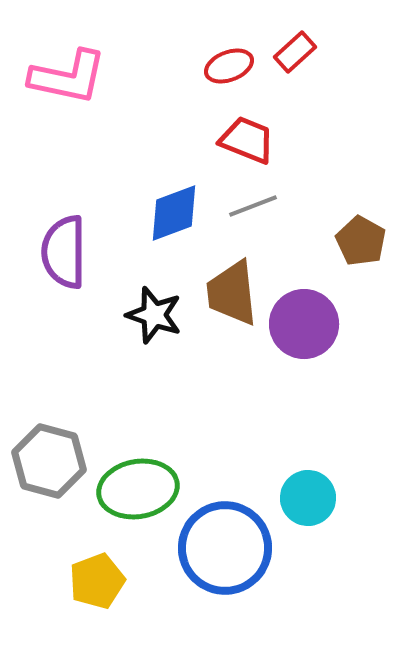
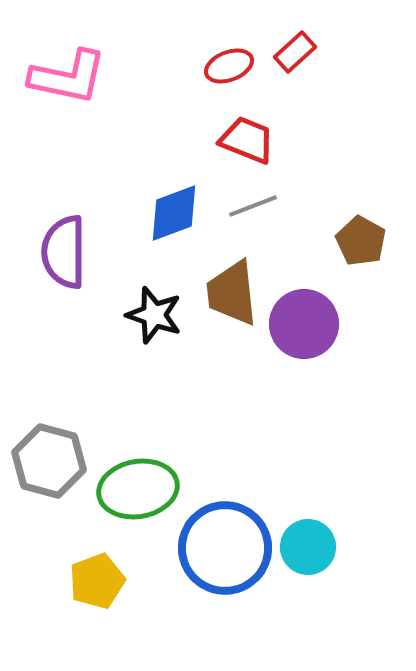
cyan circle: moved 49 px down
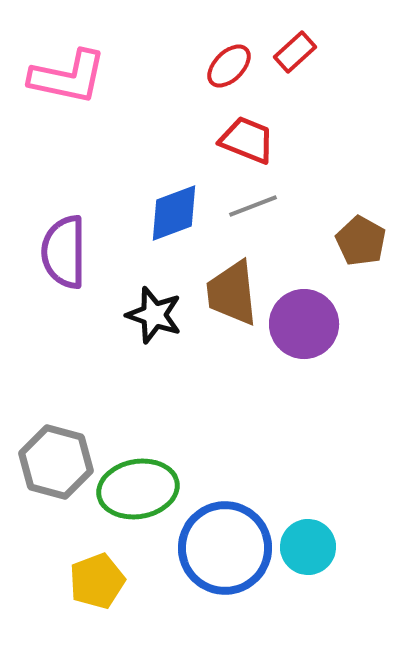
red ellipse: rotated 24 degrees counterclockwise
gray hexagon: moved 7 px right, 1 px down
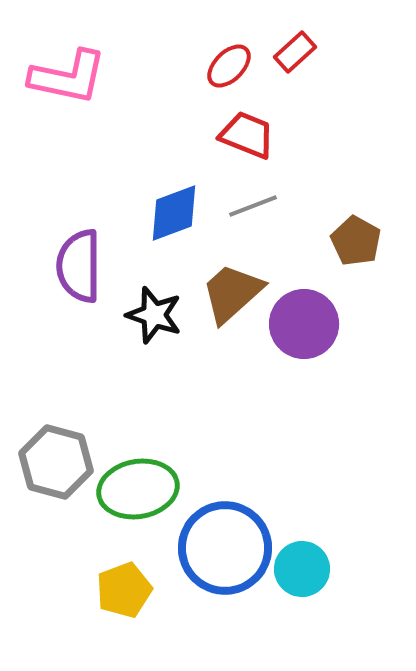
red trapezoid: moved 5 px up
brown pentagon: moved 5 px left
purple semicircle: moved 15 px right, 14 px down
brown trapezoid: rotated 54 degrees clockwise
cyan circle: moved 6 px left, 22 px down
yellow pentagon: moved 27 px right, 9 px down
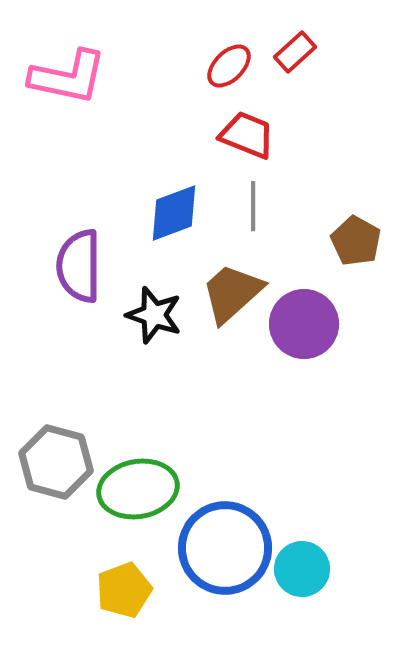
gray line: rotated 69 degrees counterclockwise
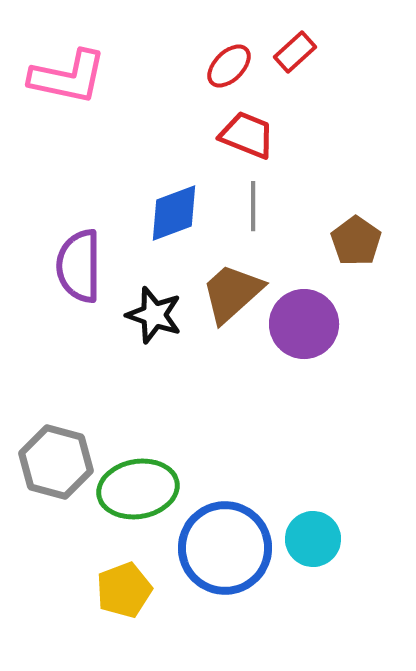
brown pentagon: rotated 6 degrees clockwise
cyan circle: moved 11 px right, 30 px up
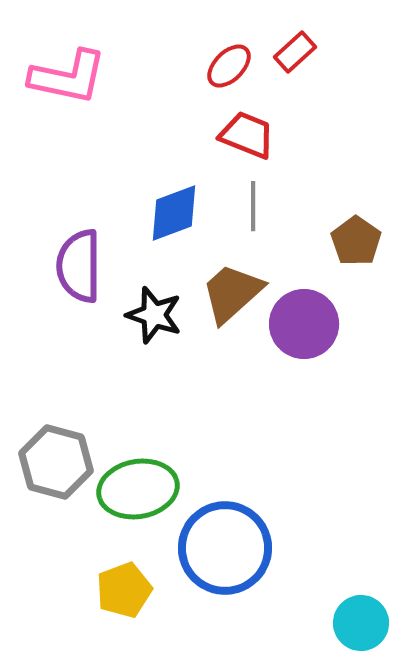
cyan circle: moved 48 px right, 84 px down
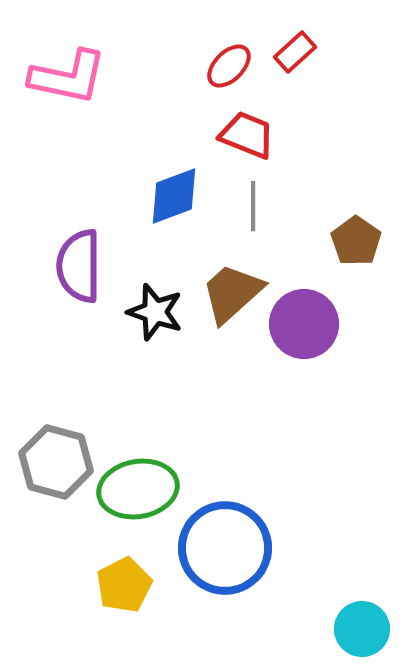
blue diamond: moved 17 px up
black star: moved 1 px right, 3 px up
yellow pentagon: moved 5 px up; rotated 6 degrees counterclockwise
cyan circle: moved 1 px right, 6 px down
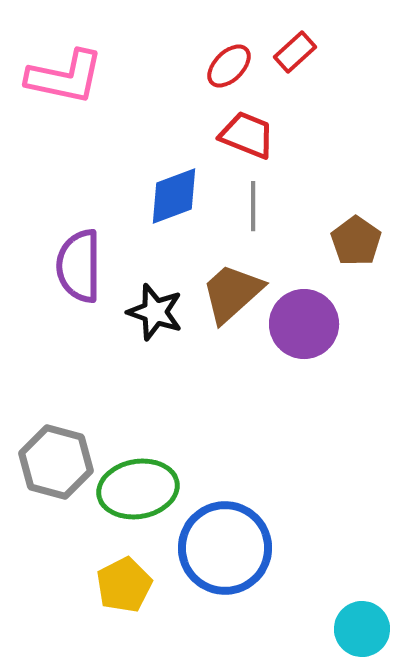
pink L-shape: moved 3 px left
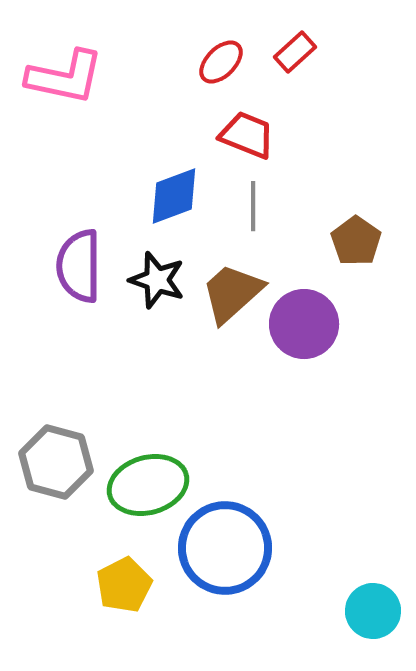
red ellipse: moved 8 px left, 4 px up
black star: moved 2 px right, 32 px up
green ellipse: moved 10 px right, 4 px up; rotated 6 degrees counterclockwise
cyan circle: moved 11 px right, 18 px up
